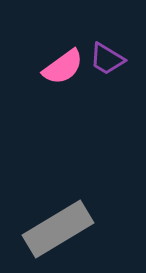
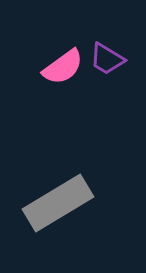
gray rectangle: moved 26 px up
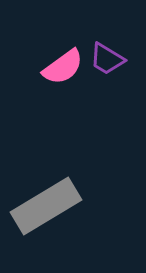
gray rectangle: moved 12 px left, 3 px down
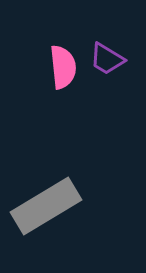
pink semicircle: rotated 60 degrees counterclockwise
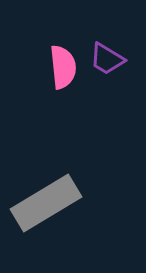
gray rectangle: moved 3 px up
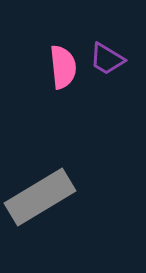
gray rectangle: moved 6 px left, 6 px up
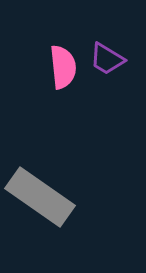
gray rectangle: rotated 66 degrees clockwise
